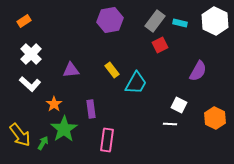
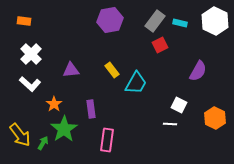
orange rectangle: rotated 40 degrees clockwise
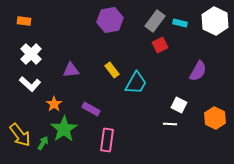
purple rectangle: rotated 54 degrees counterclockwise
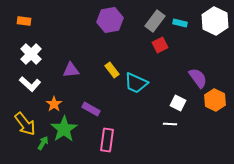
purple semicircle: moved 7 px down; rotated 65 degrees counterclockwise
cyan trapezoid: rotated 85 degrees clockwise
white square: moved 1 px left, 2 px up
orange hexagon: moved 18 px up
yellow arrow: moved 5 px right, 11 px up
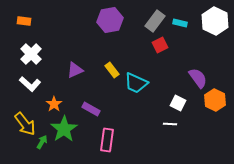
purple triangle: moved 4 px right; rotated 18 degrees counterclockwise
green arrow: moved 1 px left, 1 px up
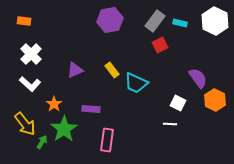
purple rectangle: rotated 24 degrees counterclockwise
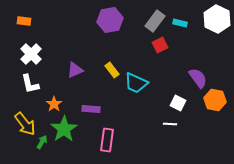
white hexagon: moved 2 px right, 2 px up
white L-shape: rotated 35 degrees clockwise
orange hexagon: rotated 15 degrees counterclockwise
